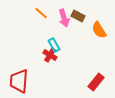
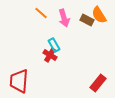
brown rectangle: moved 9 px right, 4 px down
orange semicircle: moved 15 px up
red rectangle: moved 2 px right, 1 px down
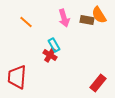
orange line: moved 15 px left, 9 px down
brown rectangle: rotated 16 degrees counterclockwise
red trapezoid: moved 2 px left, 4 px up
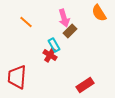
orange semicircle: moved 2 px up
brown rectangle: moved 17 px left, 11 px down; rotated 56 degrees counterclockwise
red rectangle: moved 13 px left, 2 px down; rotated 18 degrees clockwise
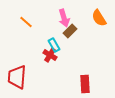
orange semicircle: moved 5 px down
red rectangle: moved 1 px up; rotated 60 degrees counterclockwise
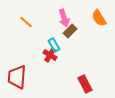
red rectangle: rotated 24 degrees counterclockwise
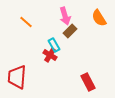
pink arrow: moved 1 px right, 2 px up
red rectangle: moved 3 px right, 2 px up
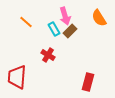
cyan rectangle: moved 16 px up
red cross: moved 2 px left
red rectangle: rotated 42 degrees clockwise
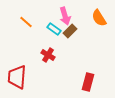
cyan rectangle: rotated 24 degrees counterclockwise
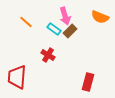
orange semicircle: moved 1 px right, 1 px up; rotated 36 degrees counterclockwise
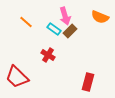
red trapezoid: rotated 50 degrees counterclockwise
